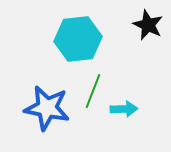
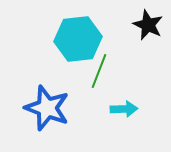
green line: moved 6 px right, 20 px up
blue star: rotated 9 degrees clockwise
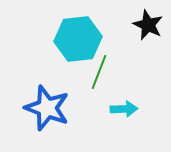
green line: moved 1 px down
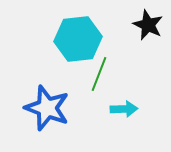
green line: moved 2 px down
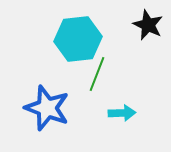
green line: moved 2 px left
cyan arrow: moved 2 px left, 4 px down
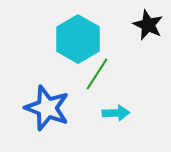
cyan hexagon: rotated 24 degrees counterclockwise
green line: rotated 12 degrees clockwise
cyan arrow: moved 6 px left
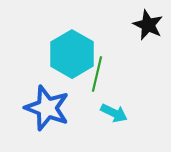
cyan hexagon: moved 6 px left, 15 px down
green line: rotated 20 degrees counterclockwise
cyan arrow: moved 2 px left; rotated 28 degrees clockwise
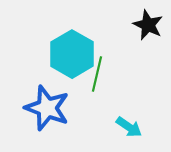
cyan arrow: moved 15 px right, 14 px down; rotated 8 degrees clockwise
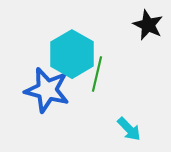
blue star: moved 18 px up; rotated 6 degrees counterclockwise
cyan arrow: moved 2 px down; rotated 12 degrees clockwise
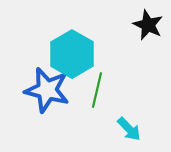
green line: moved 16 px down
